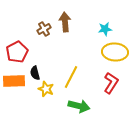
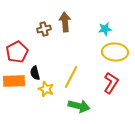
brown cross: rotated 16 degrees clockwise
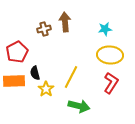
yellow ellipse: moved 5 px left, 3 px down
yellow star: rotated 14 degrees clockwise
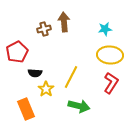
brown arrow: moved 1 px left
black semicircle: rotated 72 degrees counterclockwise
orange rectangle: moved 12 px right, 28 px down; rotated 70 degrees clockwise
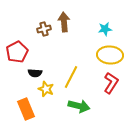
yellow star: rotated 14 degrees counterclockwise
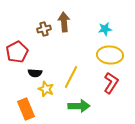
green arrow: rotated 15 degrees counterclockwise
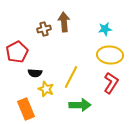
green arrow: moved 1 px right, 1 px up
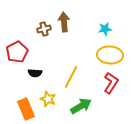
yellow star: moved 2 px right, 10 px down
green arrow: moved 1 px right, 1 px down; rotated 30 degrees counterclockwise
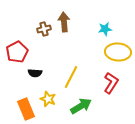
yellow ellipse: moved 8 px right, 3 px up
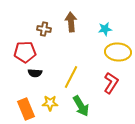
brown arrow: moved 7 px right
brown cross: rotated 24 degrees clockwise
red pentagon: moved 8 px right; rotated 25 degrees clockwise
yellow star: moved 2 px right, 4 px down; rotated 21 degrees counterclockwise
green arrow: rotated 90 degrees clockwise
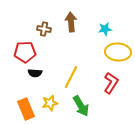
yellow star: rotated 14 degrees counterclockwise
